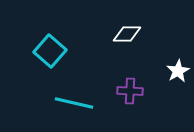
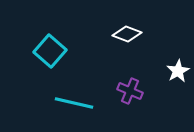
white diamond: rotated 20 degrees clockwise
purple cross: rotated 20 degrees clockwise
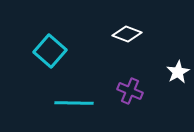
white star: moved 1 px down
cyan line: rotated 12 degrees counterclockwise
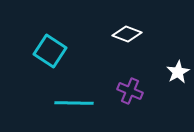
cyan square: rotated 8 degrees counterclockwise
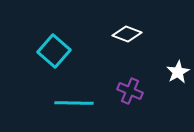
cyan square: moved 4 px right; rotated 8 degrees clockwise
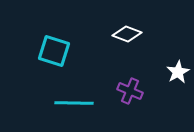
cyan square: rotated 24 degrees counterclockwise
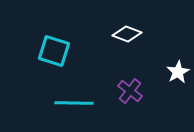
purple cross: rotated 15 degrees clockwise
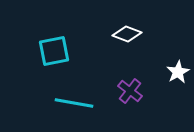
cyan square: rotated 28 degrees counterclockwise
cyan line: rotated 9 degrees clockwise
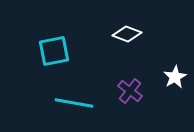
white star: moved 3 px left, 5 px down
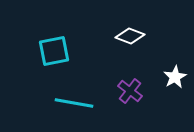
white diamond: moved 3 px right, 2 px down
